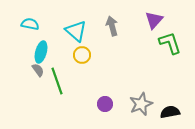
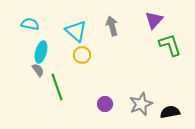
green L-shape: moved 2 px down
green line: moved 6 px down
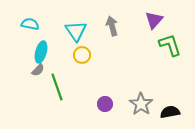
cyan triangle: rotated 15 degrees clockwise
gray semicircle: rotated 80 degrees clockwise
gray star: rotated 15 degrees counterclockwise
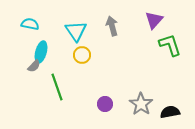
gray semicircle: moved 4 px left, 4 px up
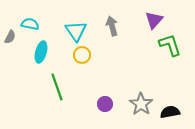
gray semicircle: moved 24 px left, 29 px up; rotated 16 degrees counterclockwise
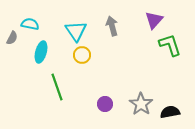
gray semicircle: moved 2 px right, 1 px down
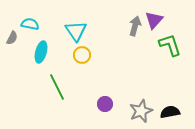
gray arrow: moved 23 px right; rotated 30 degrees clockwise
green line: rotated 8 degrees counterclockwise
gray star: moved 7 px down; rotated 15 degrees clockwise
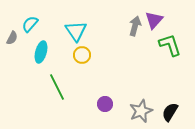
cyan semicircle: rotated 60 degrees counterclockwise
black semicircle: rotated 48 degrees counterclockwise
